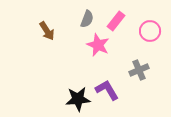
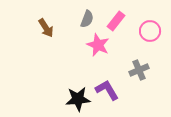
brown arrow: moved 1 px left, 3 px up
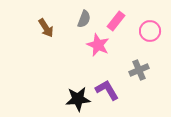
gray semicircle: moved 3 px left
